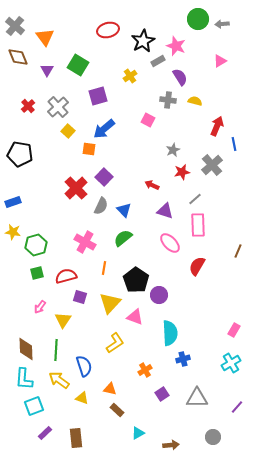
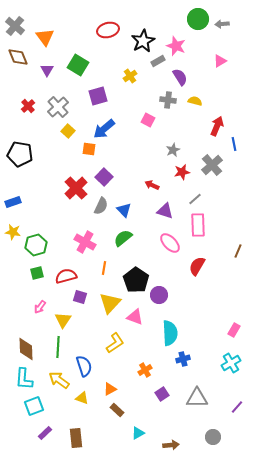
green line at (56, 350): moved 2 px right, 3 px up
orange triangle at (110, 389): rotated 40 degrees counterclockwise
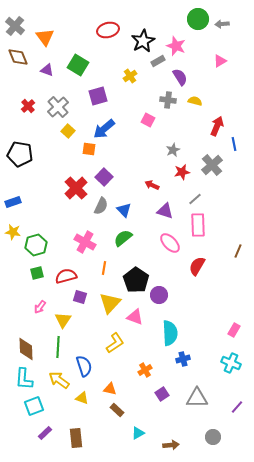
purple triangle at (47, 70): rotated 40 degrees counterclockwise
cyan cross at (231, 363): rotated 36 degrees counterclockwise
orange triangle at (110, 389): rotated 40 degrees clockwise
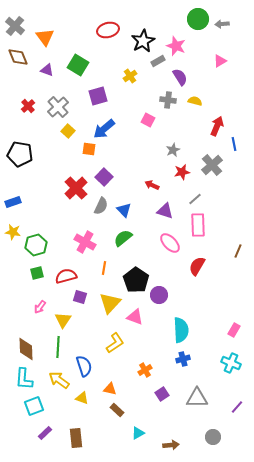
cyan semicircle at (170, 333): moved 11 px right, 3 px up
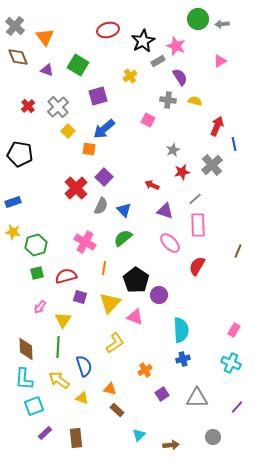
cyan triangle at (138, 433): moved 1 px right, 2 px down; rotated 16 degrees counterclockwise
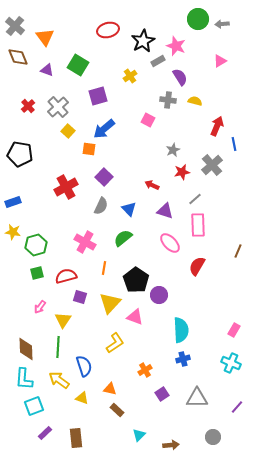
red cross at (76, 188): moved 10 px left, 1 px up; rotated 15 degrees clockwise
blue triangle at (124, 210): moved 5 px right, 1 px up
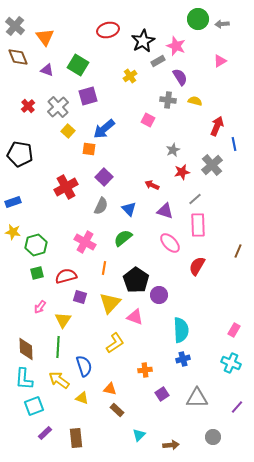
purple square at (98, 96): moved 10 px left
orange cross at (145, 370): rotated 24 degrees clockwise
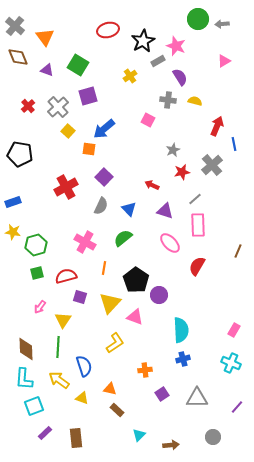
pink triangle at (220, 61): moved 4 px right
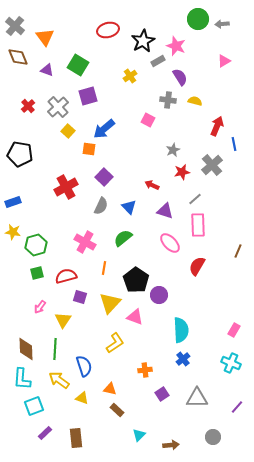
blue triangle at (129, 209): moved 2 px up
green line at (58, 347): moved 3 px left, 2 px down
blue cross at (183, 359): rotated 24 degrees counterclockwise
cyan L-shape at (24, 379): moved 2 px left
